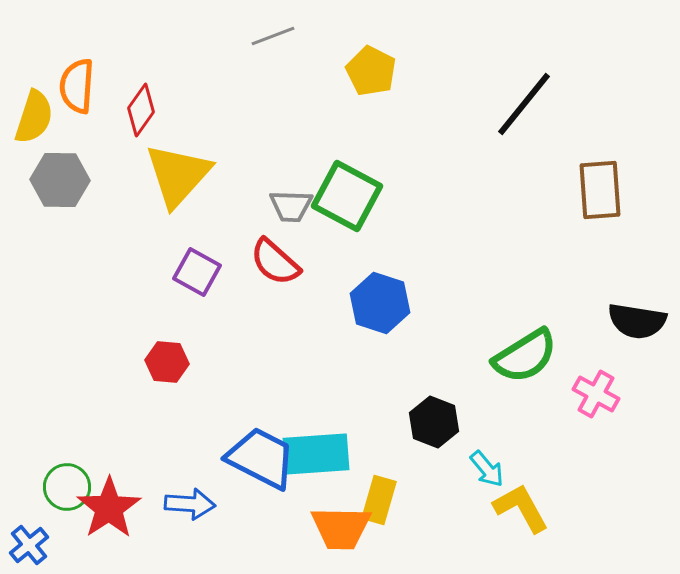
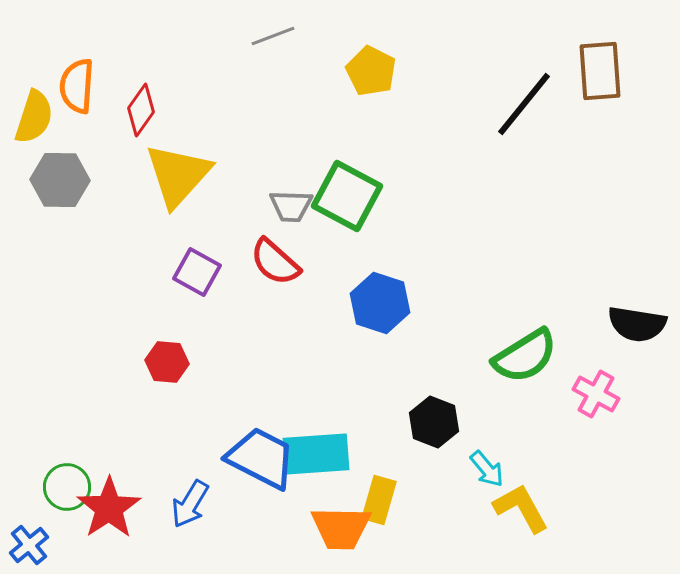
brown rectangle: moved 119 px up
black semicircle: moved 3 px down
blue arrow: rotated 117 degrees clockwise
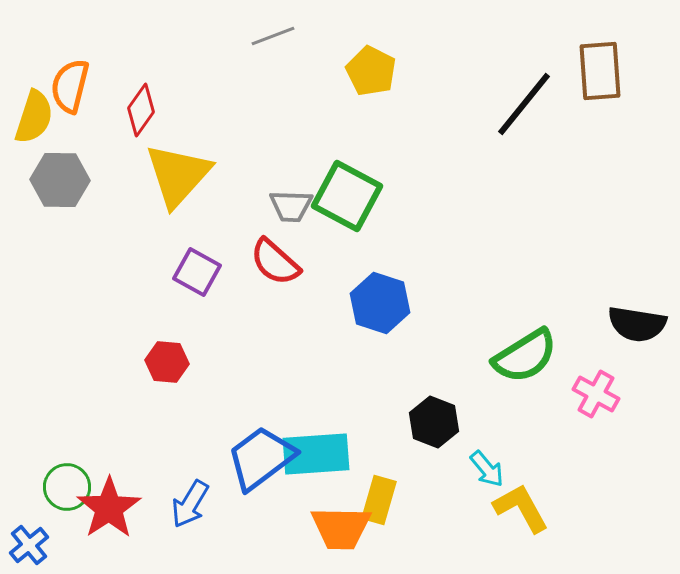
orange semicircle: moved 7 px left; rotated 10 degrees clockwise
blue trapezoid: rotated 64 degrees counterclockwise
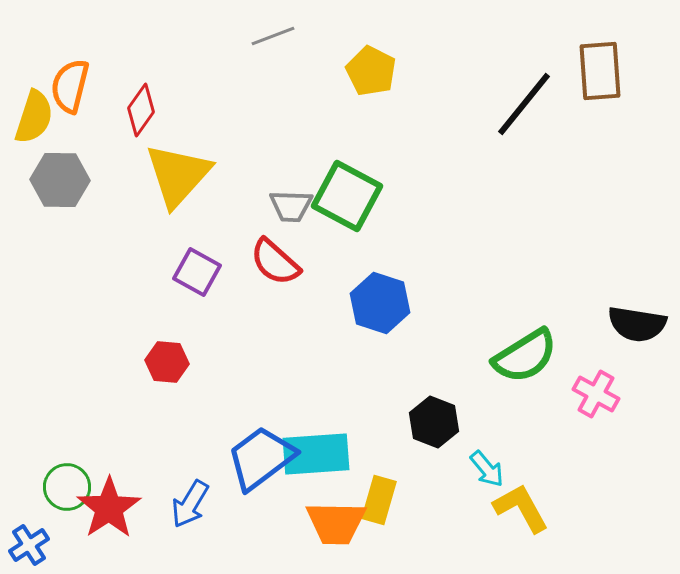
orange trapezoid: moved 5 px left, 5 px up
blue cross: rotated 6 degrees clockwise
